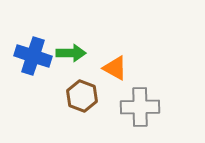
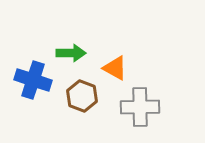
blue cross: moved 24 px down
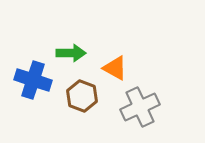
gray cross: rotated 24 degrees counterclockwise
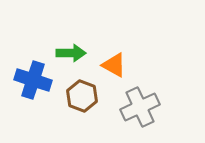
orange triangle: moved 1 px left, 3 px up
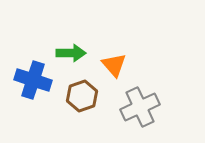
orange triangle: rotated 20 degrees clockwise
brown hexagon: rotated 20 degrees clockwise
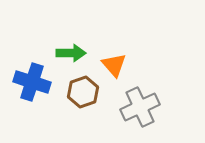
blue cross: moved 1 px left, 2 px down
brown hexagon: moved 1 px right, 4 px up
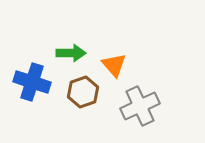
gray cross: moved 1 px up
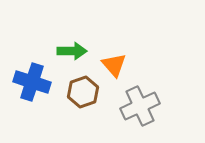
green arrow: moved 1 px right, 2 px up
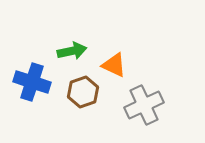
green arrow: rotated 12 degrees counterclockwise
orange triangle: rotated 24 degrees counterclockwise
gray cross: moved 4 px right, 1 px up
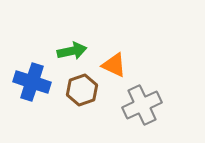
brown hexagon: moved 1 px left, 2 px up
gray cross: moved 2 px left
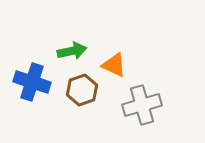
gray cross: rotated 9 degrees clockwise
